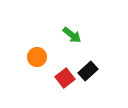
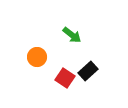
red square: rotated 18 degrees counterclockwise
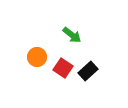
red square: moved 2 px left, 10 px up
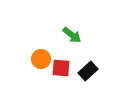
orange circle: moved 4 px right, 2 px down
red square: moved 2 px left; rotated 30 degrees counterclockwise
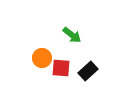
orange circle: moved 1 px right, 1 px up
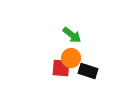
orange circle: moved 29 px right
black rectangle: rotated 60 degrees clockwise
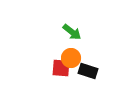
green arrow: moved 3 px up
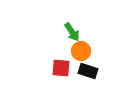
green arrow: rotated 18 degrees clockwise
orange circle: moved 10 px right, 7 px up
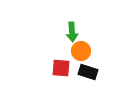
green arrow: rotated 30 degrees clockwise
black rectangle: moved 1 px down
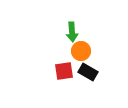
red square: moved 3 px right, 3 px down; rotated 12 degrees counterclockwise
black rectangle: rotated 12 degrees clockwise
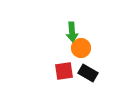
orange circle: moved 3 px up
black rectangle: moved 1 px down
